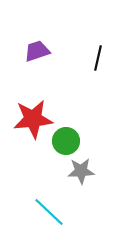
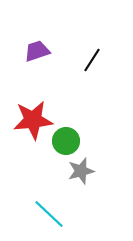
black line: moved 6 px left, 2 px down; rotated 20 degrees clockwise
red star: moved 1 px down
gray star: rotated 12 degrees counterclockwise
cyan line: moved 2 px down
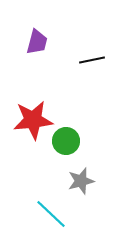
purple trapezoid: moved 9 px up; rotated 124 degrees clockwise
black line: rotated 45 degrees clockwise
gray star: moved 10 px down
cyan line: moved 2 px right
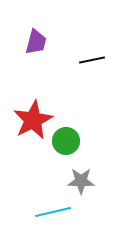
purple trapezoid: moved 1 px left
red star: rotated 21 degrees counterclockwise
gray star: rotated 16 degrees clockwise
cyan line: moved 2 px right, 2 px up; rotated 56 degrees counterclockwise
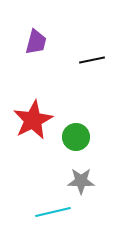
green circle: moved 10 px right, 4 px up
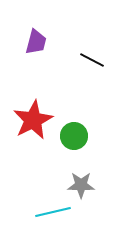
black line: rotated 40 degrees clockwise
green circle: moved 2 px left, 1 px up
gray star: moved 4 px down
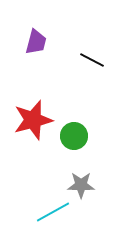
red star: rotated 12 degrees clockwise
cyan line: rotated 16 degrees counterclockwise
